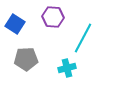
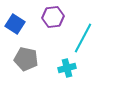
purple hexagon: rotated 10 degrees counterclockwise
gray pentagon: rotated 15 degrees clockwise
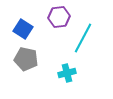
purple hexagon: moved 6 px right
blue square: moved 8 px right, 5 px down
cyan cross: moved 5 px down
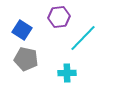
blue square: moved 1 px left, 1 px down
cyan line: rotated 16 degrees clockwise
cyan cross: rotated 12 degrees clockwise
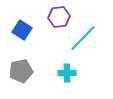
gray pentagon: moved 5 px left, 12 px down; rotated 25 degrees counterclockwise
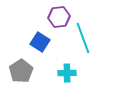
blue square: moved 18 px right, 12 px down
cyan line: rotated 64 degrees counterclockwise
gray pentagon: rotated 20 degrees counterclockwise
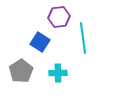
cyan line: rotated 12 degrees clockwise
cyan cross: moved 9 px left
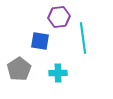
blue square: moved 1 px up; rotated 24 degrees counterclockwise
gray pentagon: moved 2 px left, 2 px up
